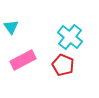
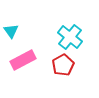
cyan triangle: moved 4 px down
red pentagon: rotated 20 degrees clockwise
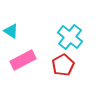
cyan triangle: rotated 21 degrees counterclockwise
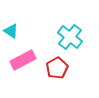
red pentagon: moved 6 px left, 3 px down
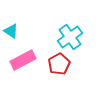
cyan cross: rotated 15 degrees clockwise
red pentagon: moved 2 px right, 4 px up
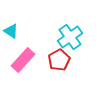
pink rectangle: rotated 20 degrees counterclockwise
red pentagon: moved 4 px up
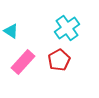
cyan cross: moved 3 px left, 9 px up
pink rectangle: moved 2 px down
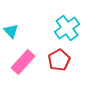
cyan triangle: rotated 14 degrees clockwise
